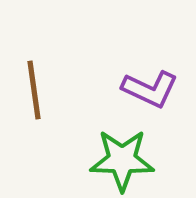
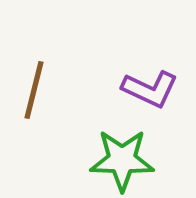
brown line: rotated 22 degrees clockwise
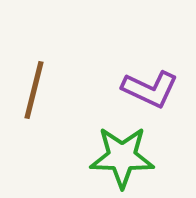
green star: moved 3 px up
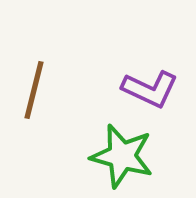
green star: moved 1 px up; rotated 14 degrees clockwise
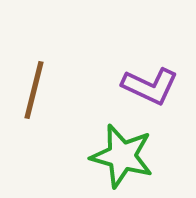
purple L-shape: moved 3 px up
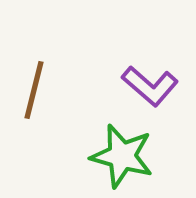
purple L-shape: rotated 16 degrees clockwise
